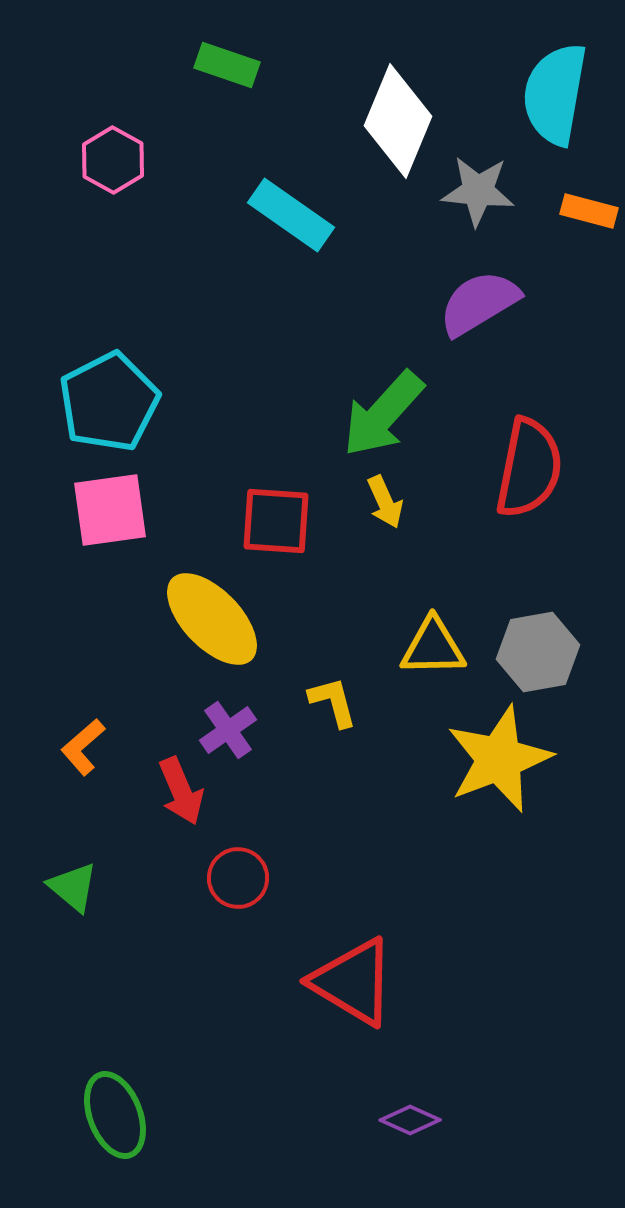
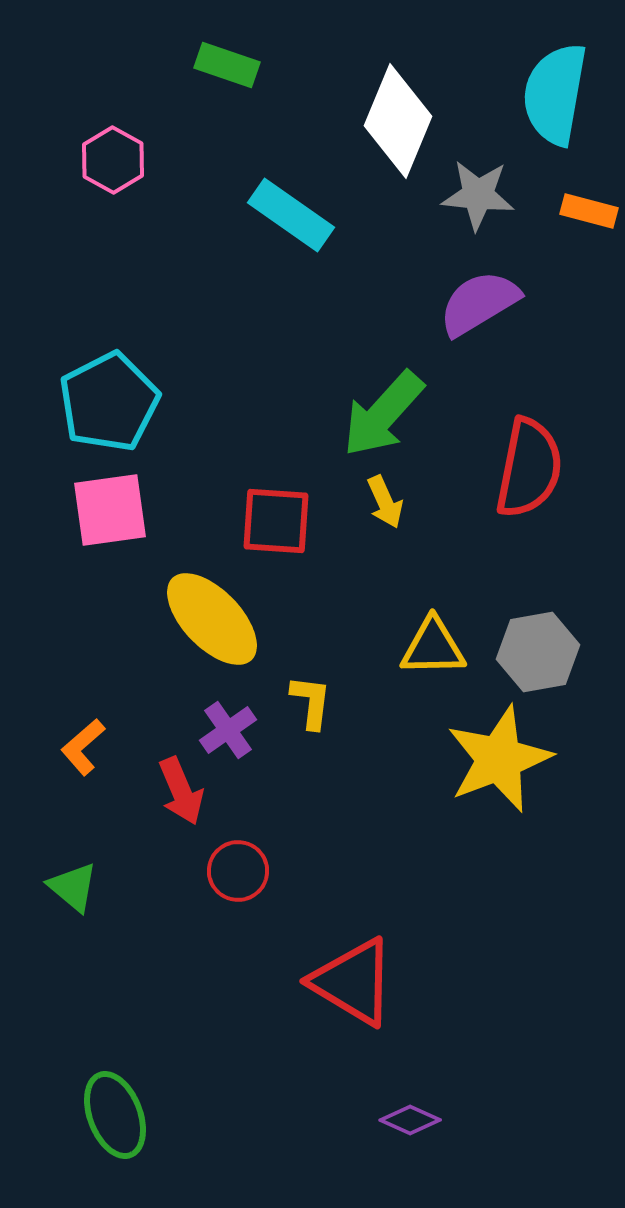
gray star: moved 4 px down
yellow L-shape: moved 22 px left; rotated 22 degrees clockwise
red circle: moved 7 px up
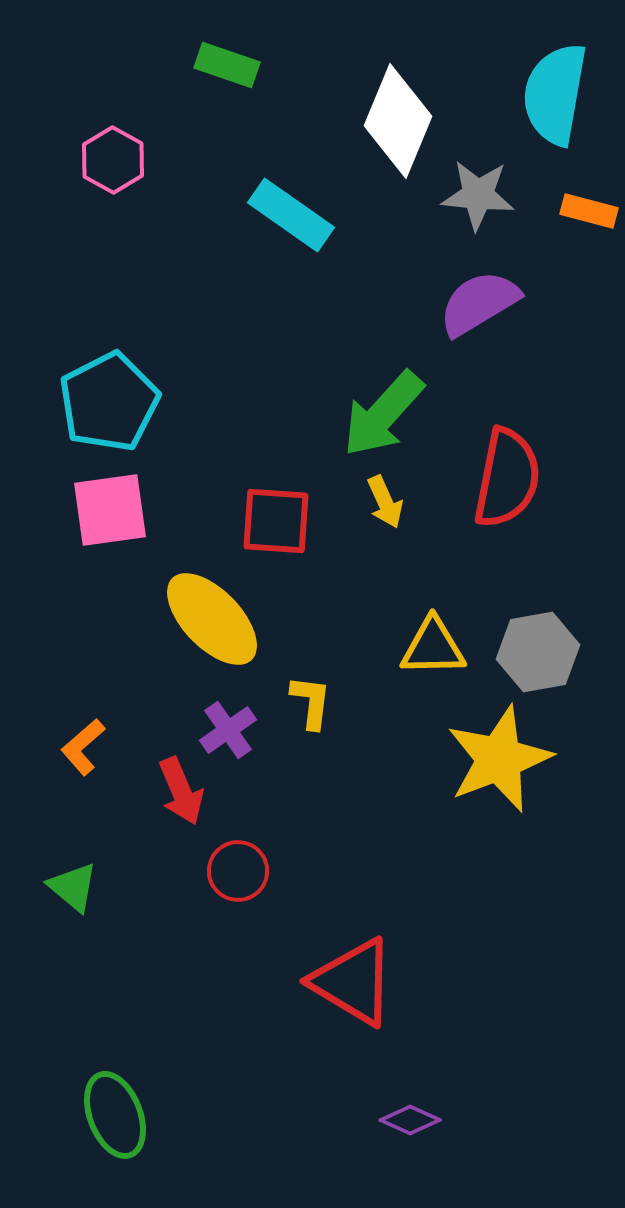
red semicircle: moved 22 px left, 10 px down
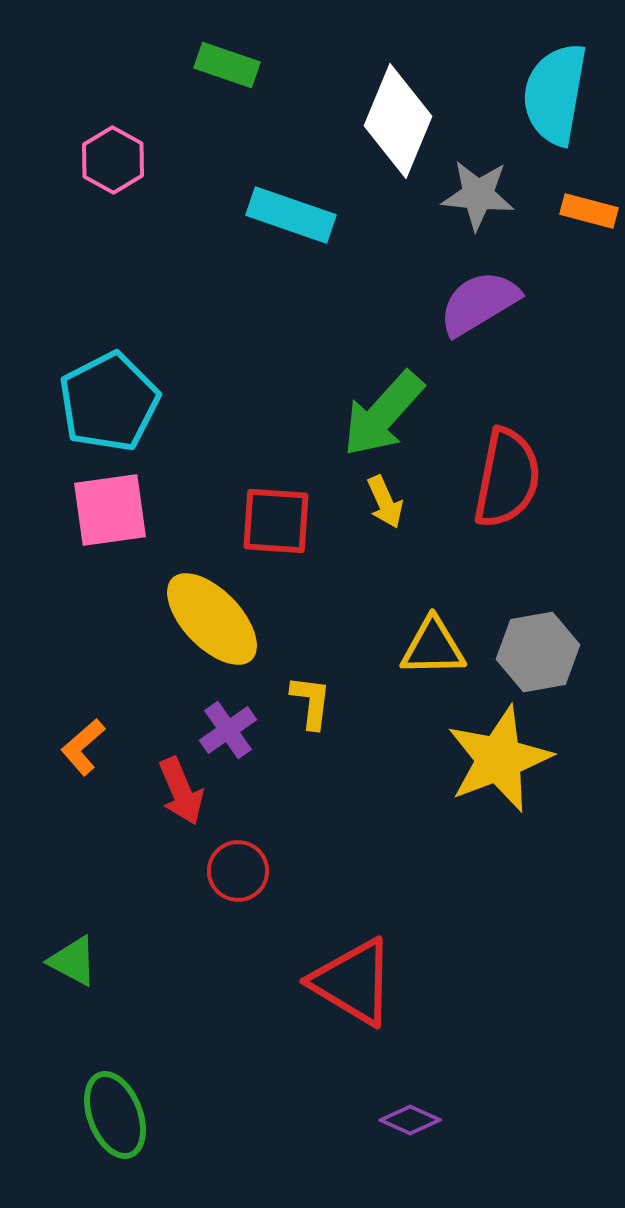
cyan rectangle: rotated 16 degrees counterclockwise
green triangle: moved 74 px down; rotated 12 degrees counterclockwise
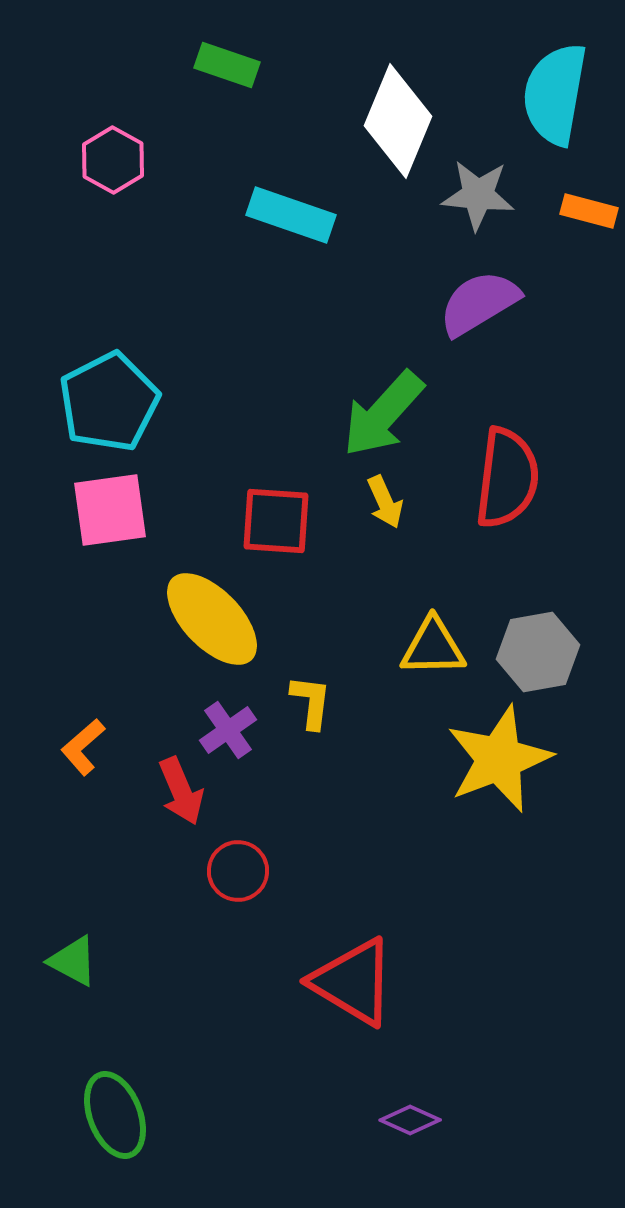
red semicircle: rotated 4 degrees counterclockwise
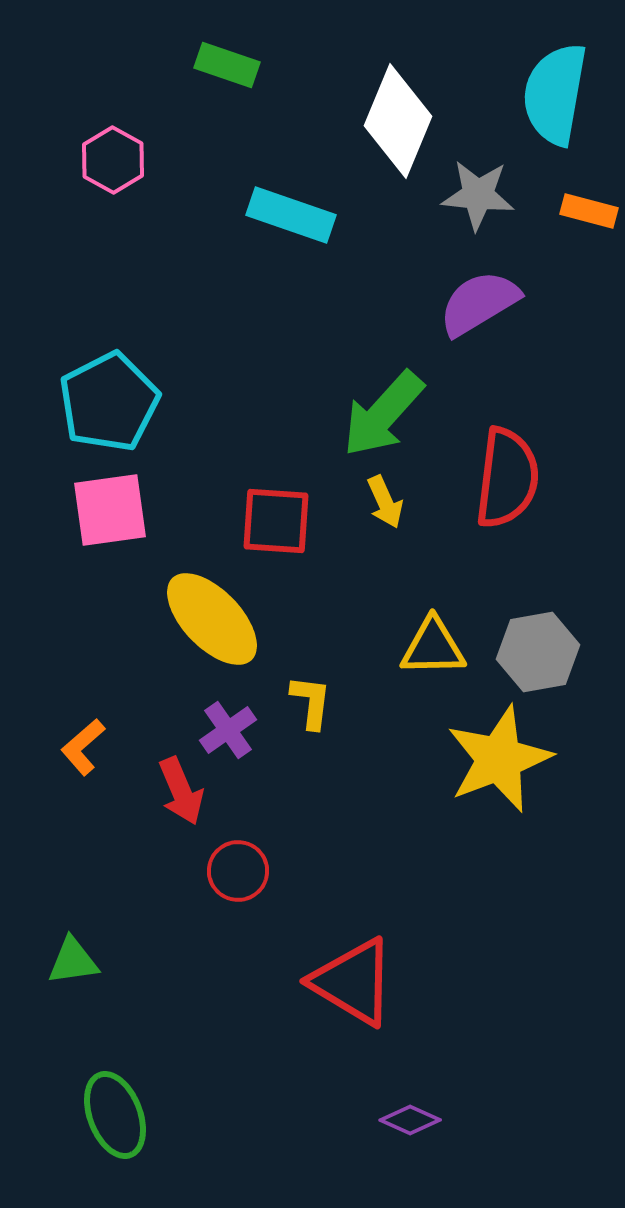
green triangle: rotated 36 degrees counterclockwise
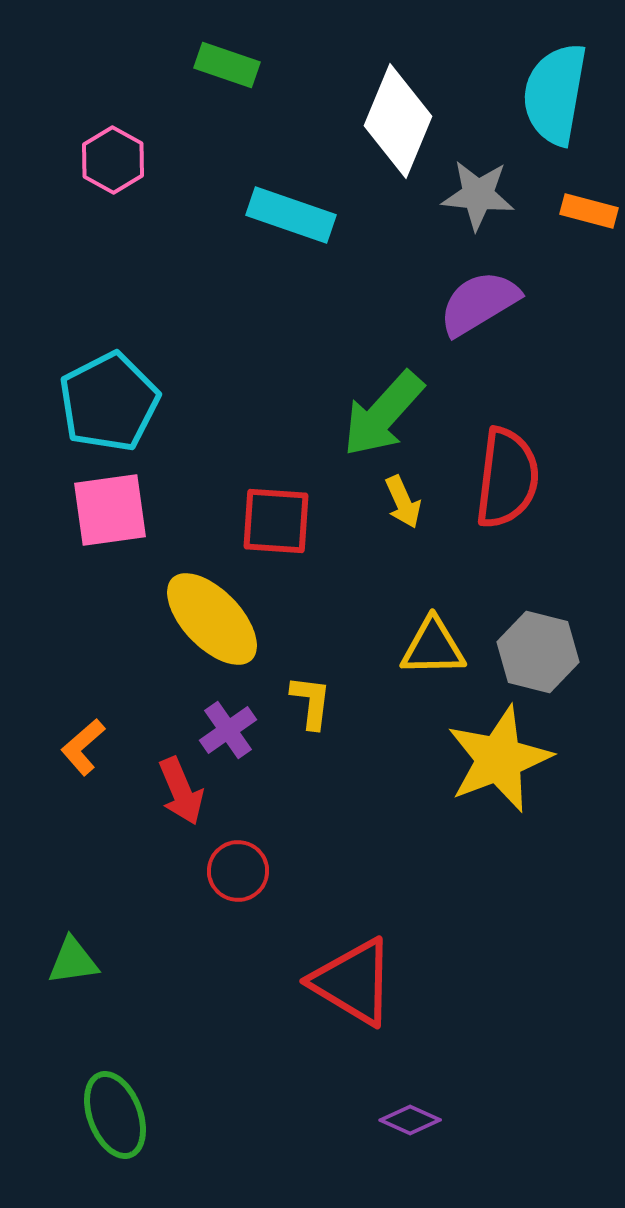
yellow arrow: moved 18 px right
gray hexagon: rotated 24 degrees clockwise
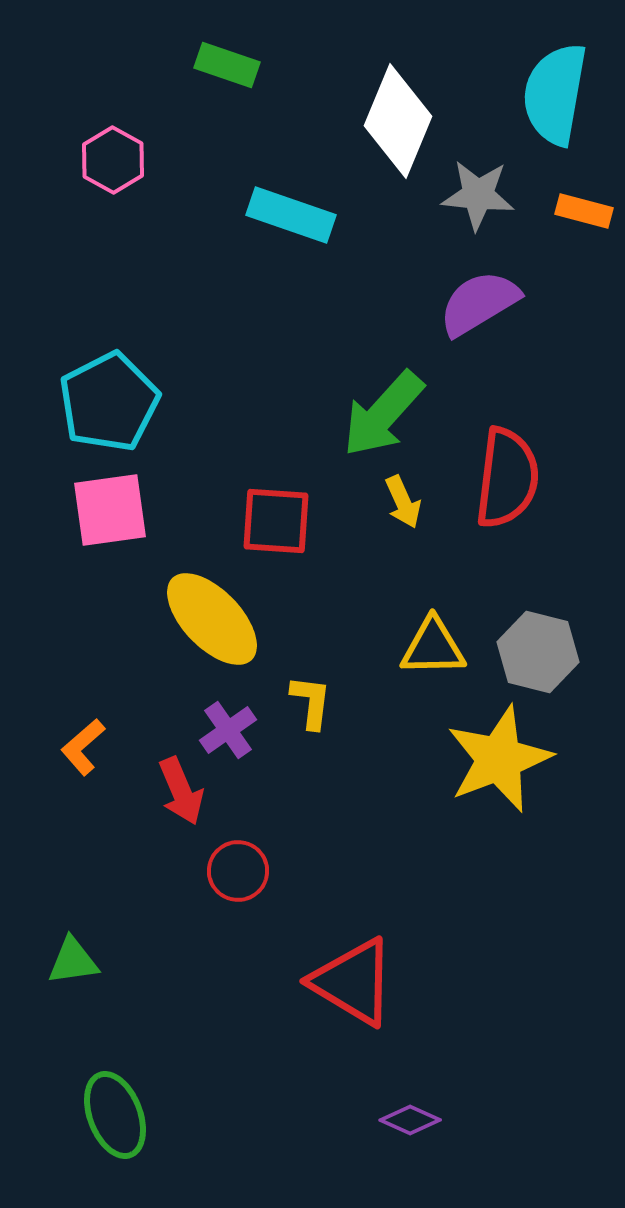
orange rectangle: moved 5 px left
